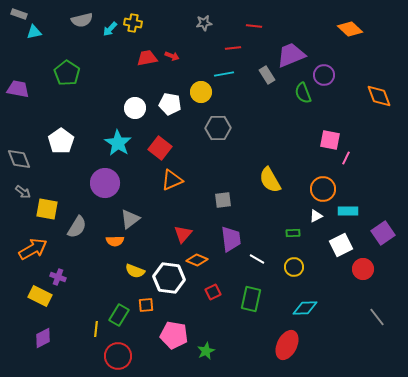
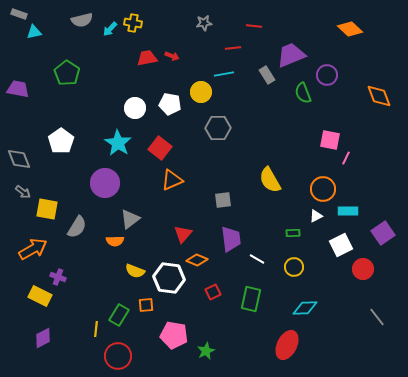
purple circle at (324, 75): moved 3 px right
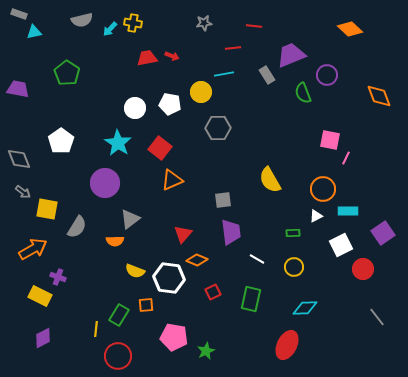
purple trapezoid at (231, 239): moved 7 px up
pink pentagon at (174, 335): moved 2 px down
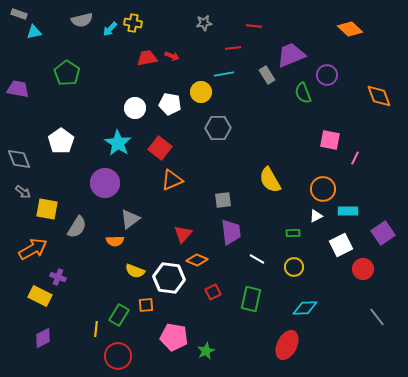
pink line at (346, 158): moved 9 px right
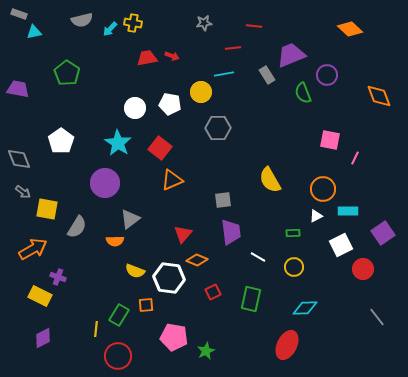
white line at (257, 259): moved 1 px right, 2 px up
